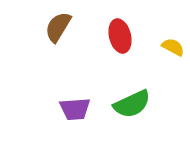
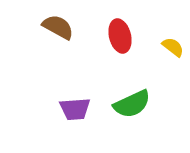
brown semicircle: rotated 88 degrees clockwise
yellow semicircle: rotated 10 degrees clockwise
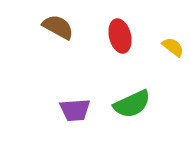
purple trapezoid: moved 1 px down
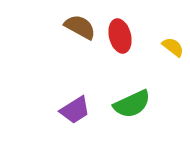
brown semicircle: moved 22 px right
purple trapezoid: rotated 28 degrees counterclockwise
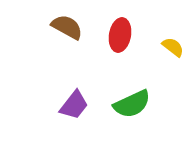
brown semicircle: moved 13 px left
red ellipse: moved 1 px up; rotated 24 degrees clockwise
purple trapezoid: moved 1 px left, 5 px up; rotated 20 degrees counterclockwise
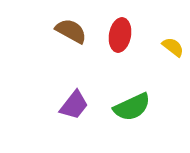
brown semicircle: moved 4 px right, 4 px down
green semicircle: moved 3 px down
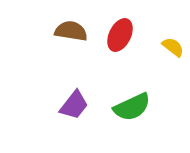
brown semicircle: rotated 20 degrees counterclockwise
red ellipse: rotated 16 degrees clockwise
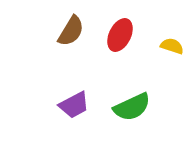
brown semicircle: rotated 112 degrees clockwise
yellow semicircle: moved 1 px left, 1 px up; rotated 20 degrees counterclockwise
purple trapezoid: rotated 24 degrees clockwise
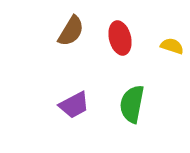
red ellipse: moved 3 px down; rotated 40 degrees counterclockwise
green semicircle: moved 3 px up; rotated 126 degrees clockwise
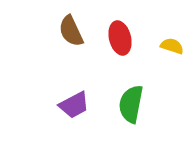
brown semicircle: rotated 124 degrees clockwise
green semicircle: moved 1 px left
